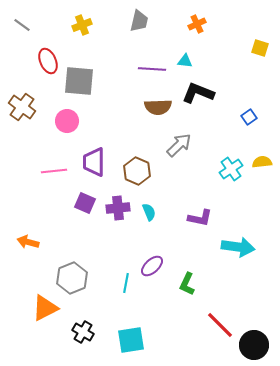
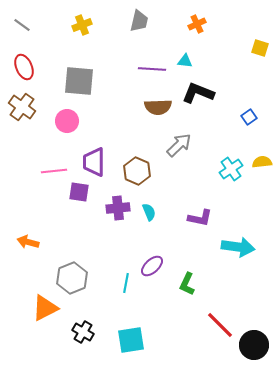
red ellipse: moved 24 px left, 6 px down
purple square: moved 6 px left, 11 px up; rotated 15 degrees counterclockwise
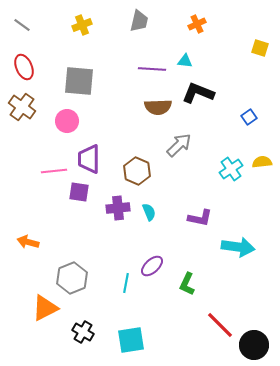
purple trapezoid: moved 5 px left, 3 px up
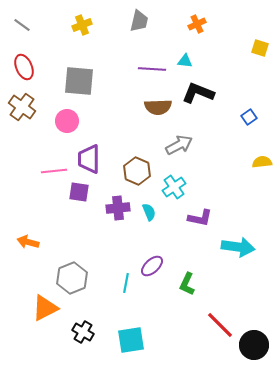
gray arrow: rotated 16 degrees clockwise
cyan cross: moved 57 px left, 18 px down
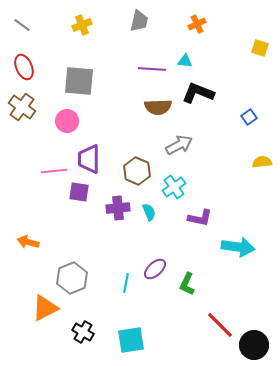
purple ellipse: moved 3 px right, 3 px down
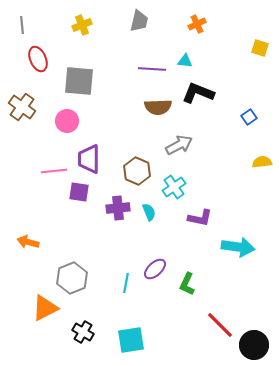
gray line: rotated 48 degrees clockwise
red ellipse: moved 14 px right, 8 px up
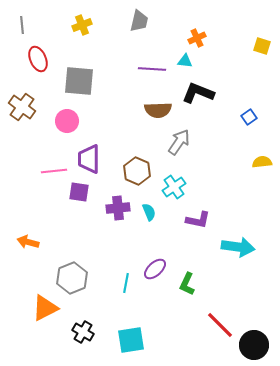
orange cross: moved 14 px down
yellow square: moved 2 px right, 2 px up
brown semicircle: moved 3 px down
gray arrow: moved 3 px up; rotated 28 degrees counterclockwise
purple L-shape: moved 2 px left, 2 px down
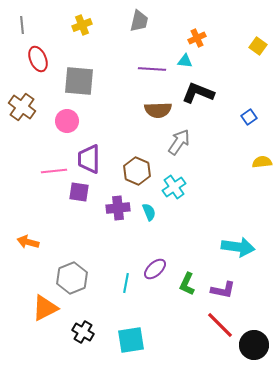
yellow square: moved 4 px left; rotated 18 degrees clockwise
purple L-shape: moved 25 px right, 70 px down
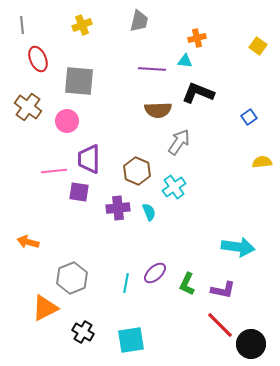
orange cross: rotated 12 degrees clockwise
brown cross: moved 6 px right
purple ellipse: moved 4 px down
black circle: moved 3 px left, 1 px up
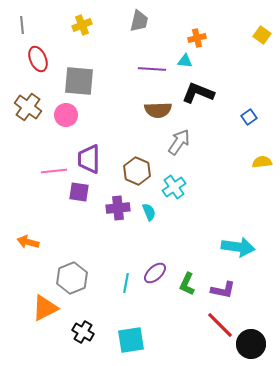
yellow square: moved 4 px right, 11 px up
pink circle: moved 1 px left, 6 px up
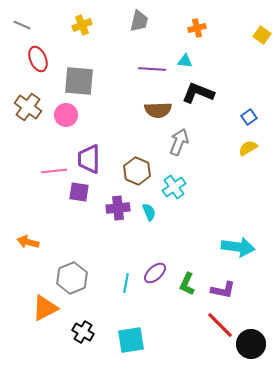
gray line: rotated 60 degrees counterclockwise
orange cross: moved 10 px up
gray arrow: rotated 12 degrees counterclockwise
yellow semicircle: moved 14 px left, 14 px up; rotated 24 degrees counterclockwise
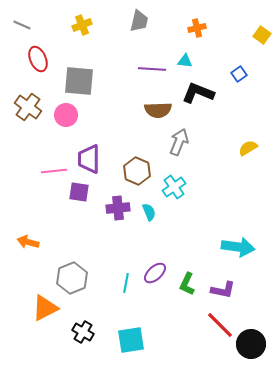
blue square: moved 10 px left, 43 px up
